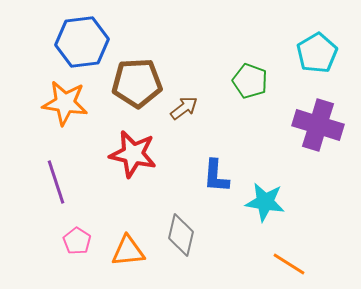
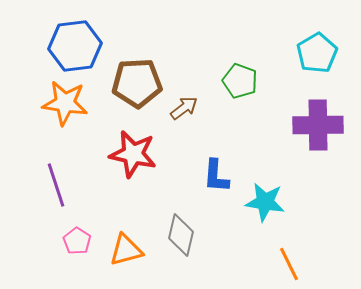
blue hexagon: moved 7 px left, 4 px down
green pentagon: moved 10 px left
purple cross: rotated 18 degrees counterclockwise
purple line: moved 3 px down
orange triangle: moved 2 px left, 1 px up; rotated 9 degrees counterclockwise
orange line: rotated 32 degrees clockwise
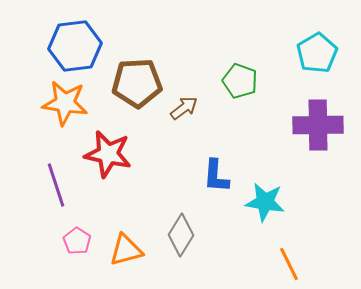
red star: moved 25 px left
gray diamond: rotated 18 degrees clockwise
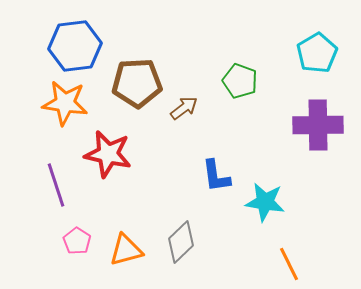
blue L-shape: rotated 12 degrees counterclockwise
gray diamond: moved 7 px down; rotated 15 degrees clockwise
